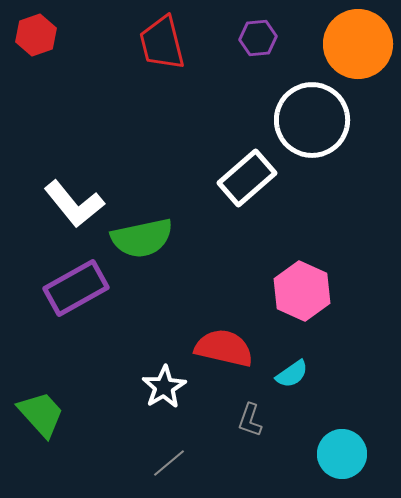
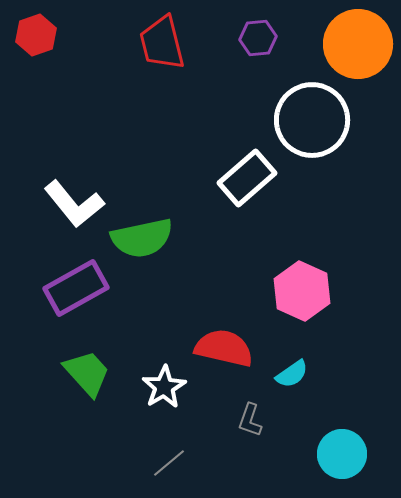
green trapezoid: moved 46 px right, 41 px up
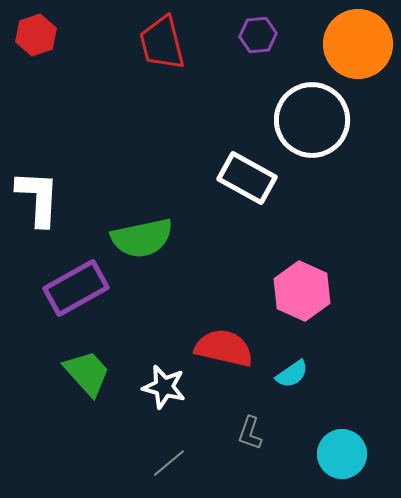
purple hexagon: moved 3 px up
white rectangle: rotated 70 degrees clockwise
white L-shape: moved 36 px left, 6 px up; rotated 138 degrees counterclockwise
white star: rotated 27 degrees counterclockwise
gray L-shape: moved 13 px down
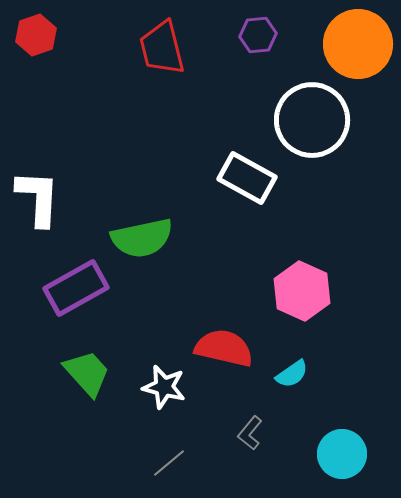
red trapezoid: moved 5 px down
gray L-shape: rotated 20 degrees clockwise
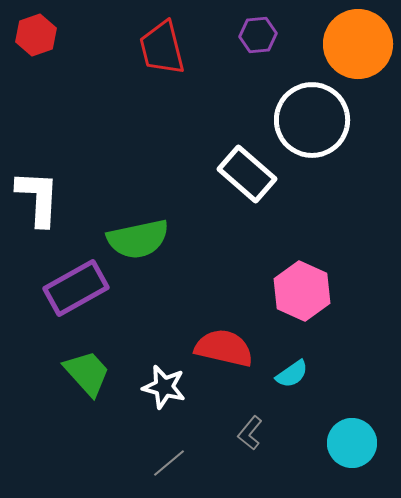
white rectangle: moved 4 px up; rotated 12 degrees clockwise
green semicircle: moved 4 px left, 1 px down
cyan circle: moved 10 px right, 11 px up
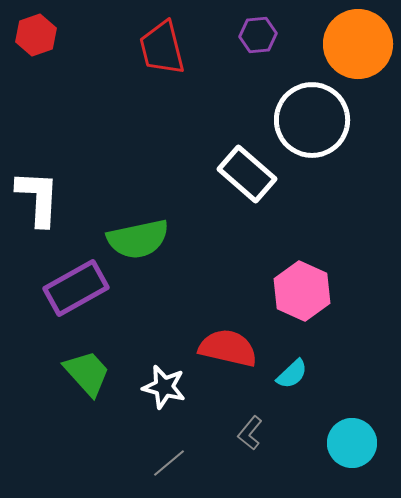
red semicircle: moved 4 px right
cyan semicircle: rotated 8 degrees counterclockwise
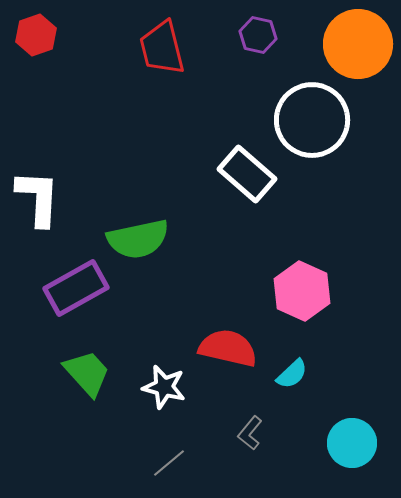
purple hexagon: rotated 18 degrees clockwise
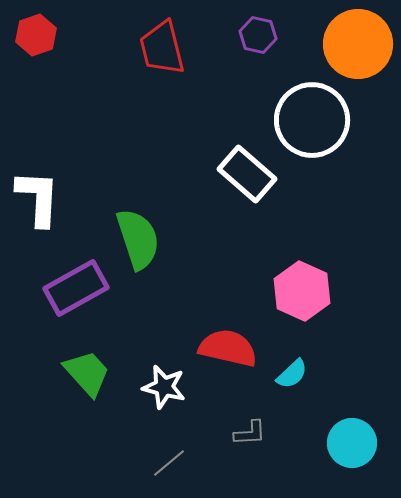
green semicircle: rotated 96 degrees counterclockwise
gray L-shape: rotated 132 degrees counterclockwise
